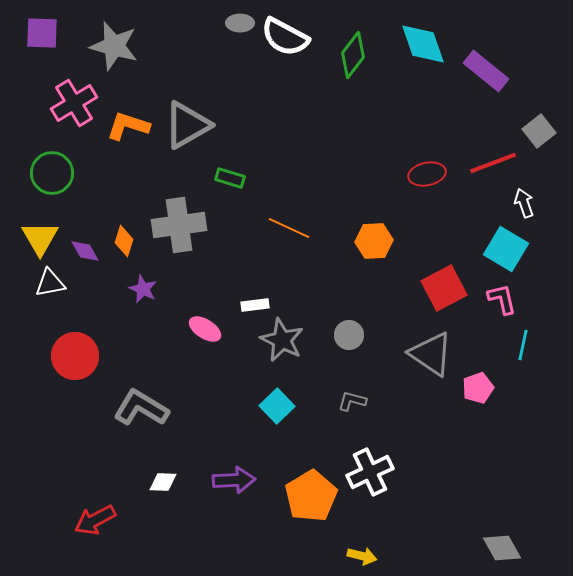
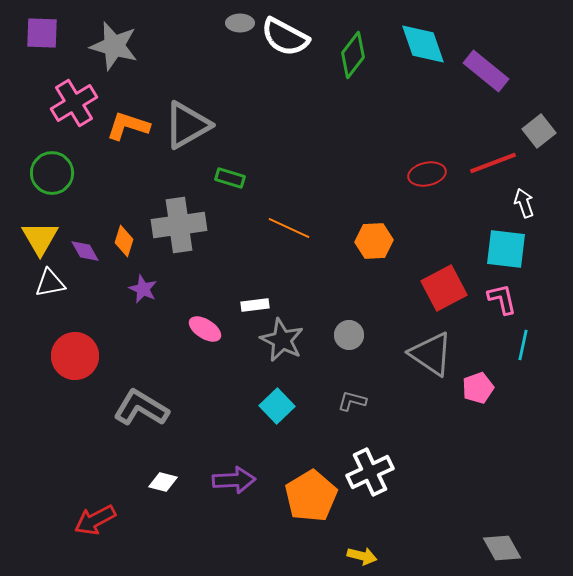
cyan square at (506, 249): rotated 24 degrees counterclockwise
white diamond at (163, 482): rotated 12 degrees clockwise
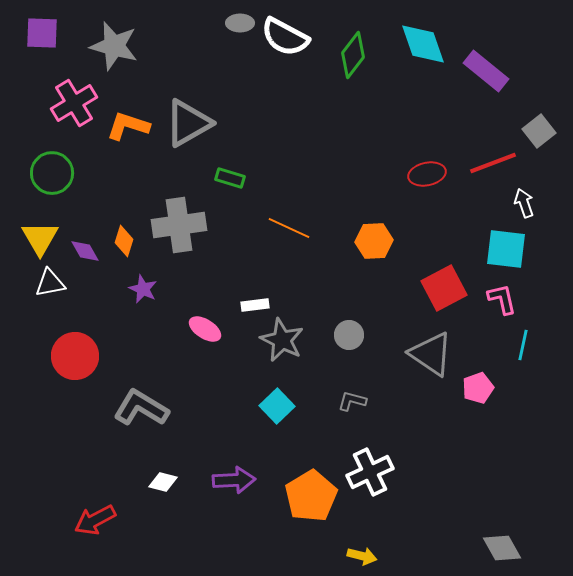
gray triangle at (187, 125): moved 1 px right, 2 px up
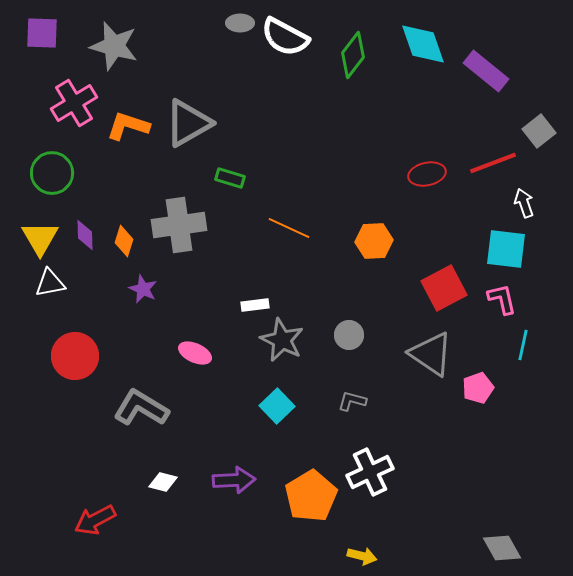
purple diamond at (85, 251): moved 16 px up; rotated 28 degrees clockwise
pink ellipse at (205, 329): moved 10 px left, 24 px down; rotated 8 degrees counterclockwise
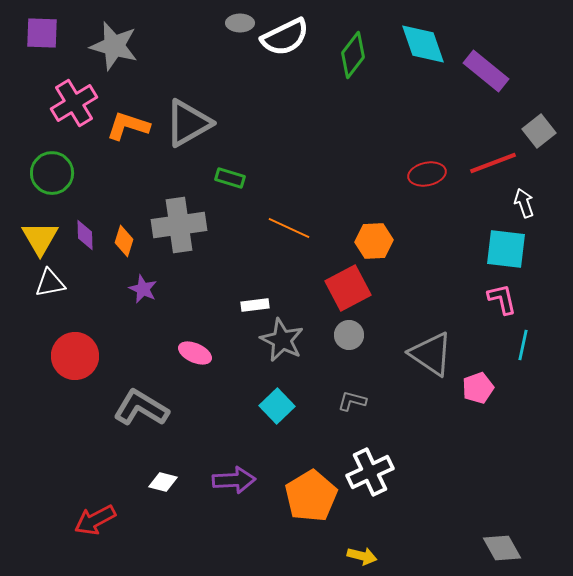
white semicircle at (285, 37): rotated 54 degrees counterclockwise
red square at (444, 288): moved 96 px left
